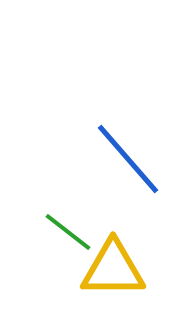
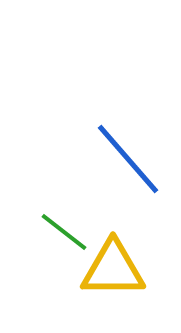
green line: moved 4 px left
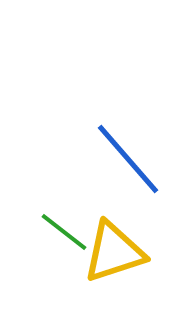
yellow triangle: moved 1 px right, 17 px up; rotated 18 degrees counterclockwise
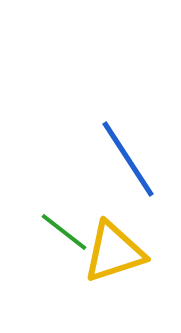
blue line: rotated 8 degrees clockwise
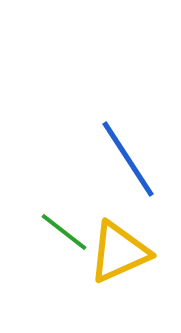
yellow triangle: moved 5 px right; rotated 6 degrees counterclockwise
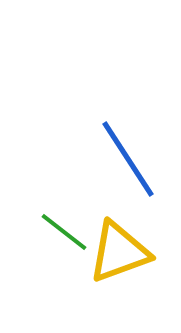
yellow triangle: rotated 4 degrees clockwise
